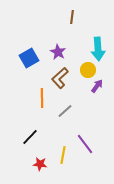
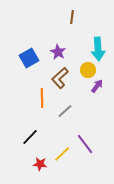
yellow line: moved 1 px left, 1 px up; rotated 36 degrees clockwise
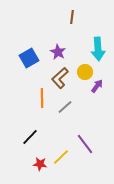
yellow circle: moved 3 px left, 2 px down
gray line: moved 4 px up
yellow line: moved 1 px left, 3 px down
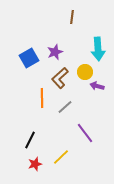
purple star: moved 3 px left; rotated 21 degrees clockwise
purple arrow: rotated 112 degrees counterclockwise
black line: moved 3 px down; rotated 18 degrees counterclockwise
purple line: moved 11 px up
red star: moved 5 px left; rotated 24 degrees counterclockwise
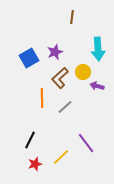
yellow circle: moved 2 px left
purple line: moved 1 px right, 10 px down
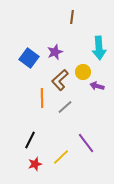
cyan arrow: moved 1 px right, 1 px up
blue square: rotated 24 degrees counterclockwise
brown L-shape: moved 2 px down
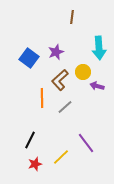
purple star: moved 1 px right
